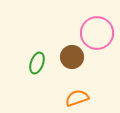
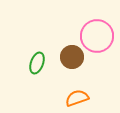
pink circle: moved 3 px down
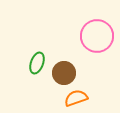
brown circle: moved 8 px left, 16 px down
orange semicircle: moved 1 px left
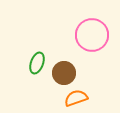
pink circle: moved 5 px left, 1 px up
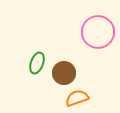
pink circle: moved 6 px right, 3 px up
orange semicircle: moved 1 px right
